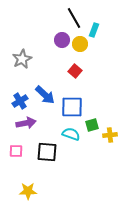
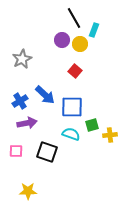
purple arrow: moved 1 px right
black square: rotated 15 degrees clockwise
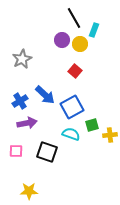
blue square: rotated 30 degrees counterclockwise
yellow star: moved 1 px right
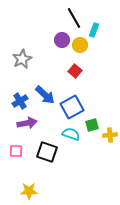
yellow circle: moved 1 px down
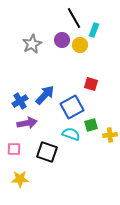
gray star: moved 10 px right, 15 px up
red square: moved 16 px right, 13 px down; rotated 24 degrees counterclockwise
blue arrow: rotated 90 degrees counterclockwise
green square: moved 1 px left
pink square: moved 2 px left, 2 px up
yellow star: moved 9 px left, 12 px up
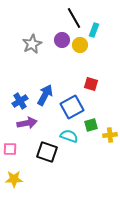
blue arrow: rotated 15 degrees counterclockwise
cyan semicircle: moved 2 px left, 2 px down
pink square: moved 4 px left
yellow star: moved 6 px left
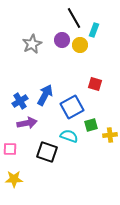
red square: moved 4 px right
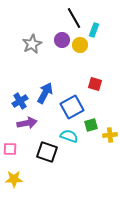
blue arrow: moved 2 px up
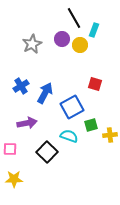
purple circle: moved 1 px up
blue cross: moved 1 px right, 15 px up
black square: rotated 25 degrees clockwise
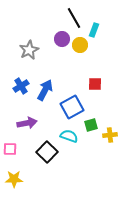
gray star: moved 3 px left, 6 px down
red square: rotated 16 degrees counterclockwise
blue arrow: moved 3 px up
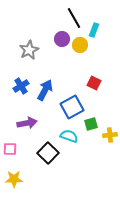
red square: moved 1 px left, 1 px up; rotated 24 degrees clockwise
green square: moved 1 px up
black square: moved 1 px right, 1 px down
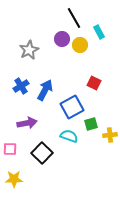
cyan rectangle: moved 5 px right, 2 px down; rotated 48 degrees counterclockwise
black square: moved 6 px left
